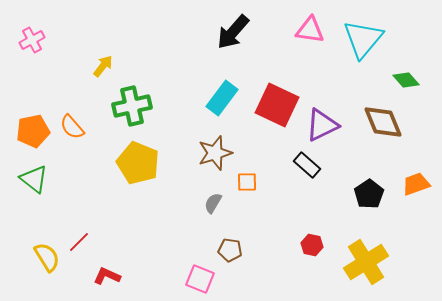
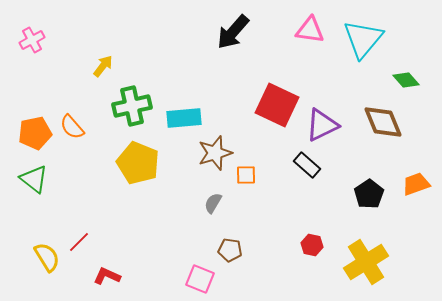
cyan rectangle: moved 38 px left, 20 px down; rotated 48 degrees clockwise
orange pentagon: moved 2 px right, 2 px down
orange square: moved 1 px left, 7 px up
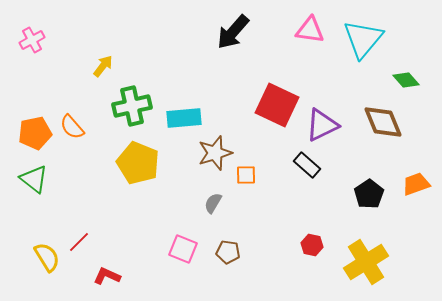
brown pentagon: moved 2 px left, 2 px down
pink square: moved 17 px left, 30 px up
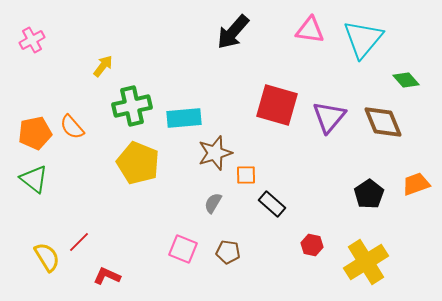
red square: rotated 9 degrees counterclockwise
purple triangle: moved 7 px right, 8 px up; rotated 24 degrees counterclockwise
black rectangle: moved 35 px left, 39 px down
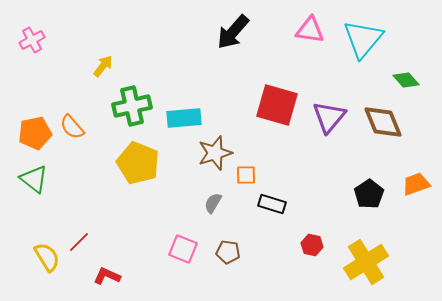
black rectangle: rotated 24 degrees counterclockwise
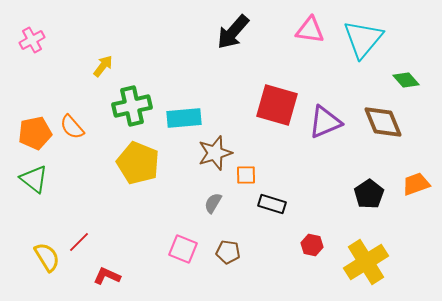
purple triangle: moved 4 px left, 5 px down; rotated 27 degrees clockwise
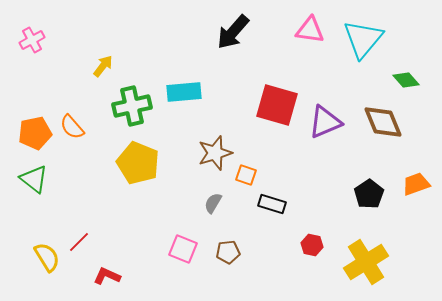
cyan rectangle: moved 26 px up
orange square: rotated 20 degrees clockwise
brown pentagon: rotated 15 degrees counterclockwise
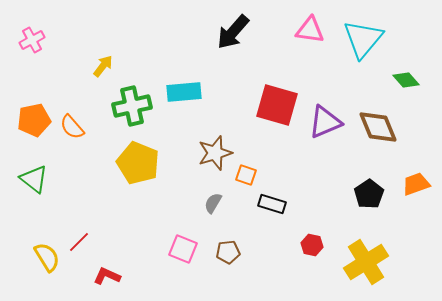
brown diamond: moved 5 px left, 5 px down
orange pentagon: moved 1 px left, 13 px up
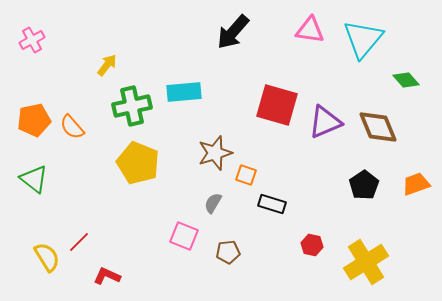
yellow arrow: moved 4 px right, 1 px up
black pentagon: moved 5 px left, 9 px up
pink square: moved 1 px right, 13 px up
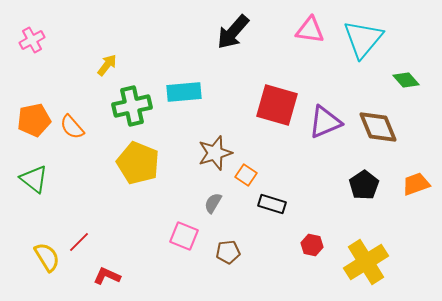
orange square: rotated 15 degrees clockwise
